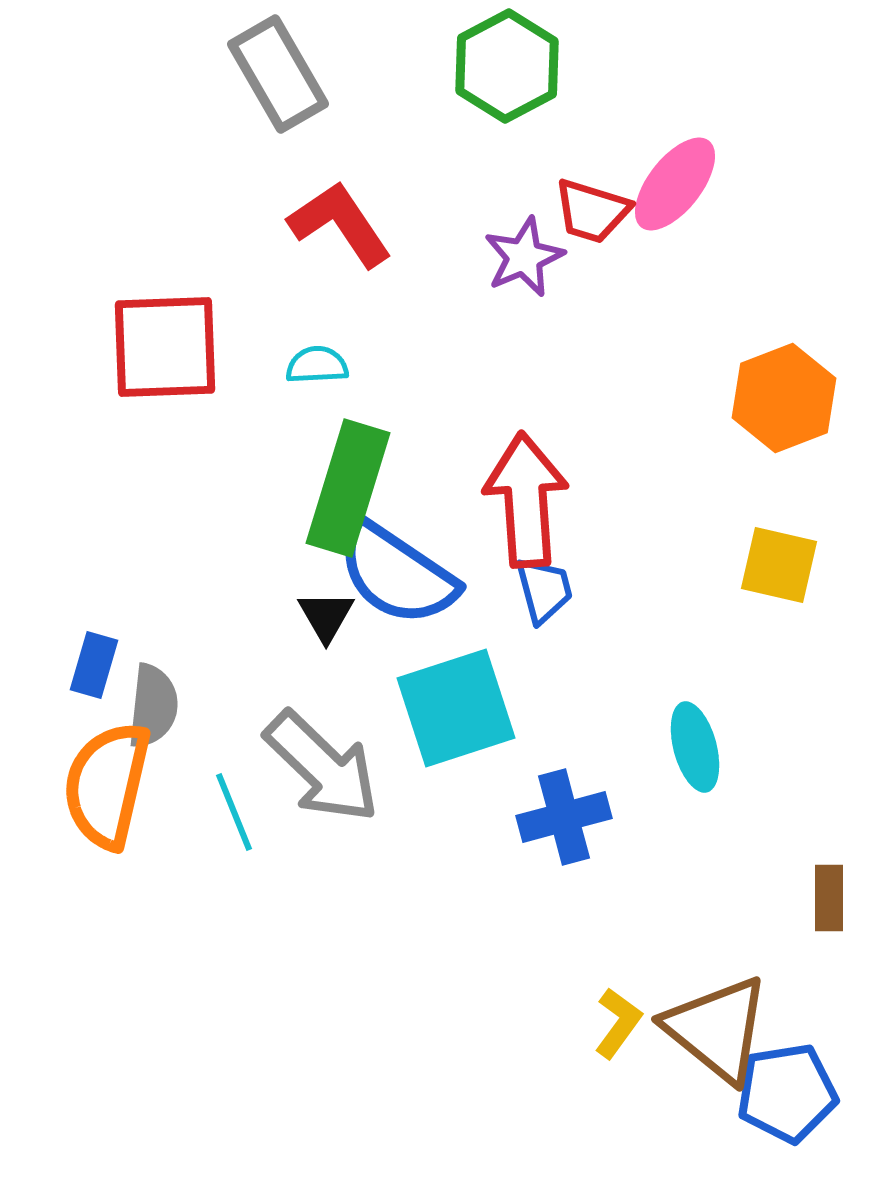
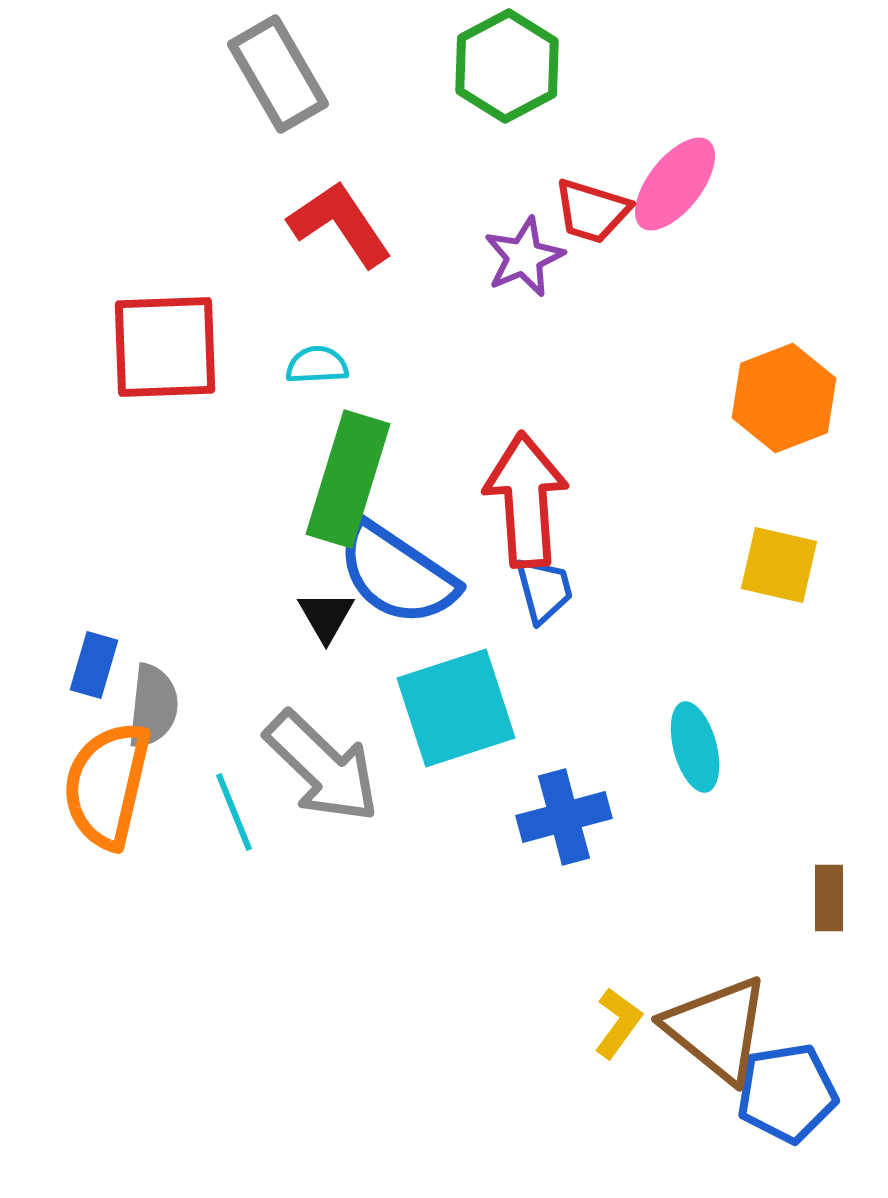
green rectangle: moved 9 px up
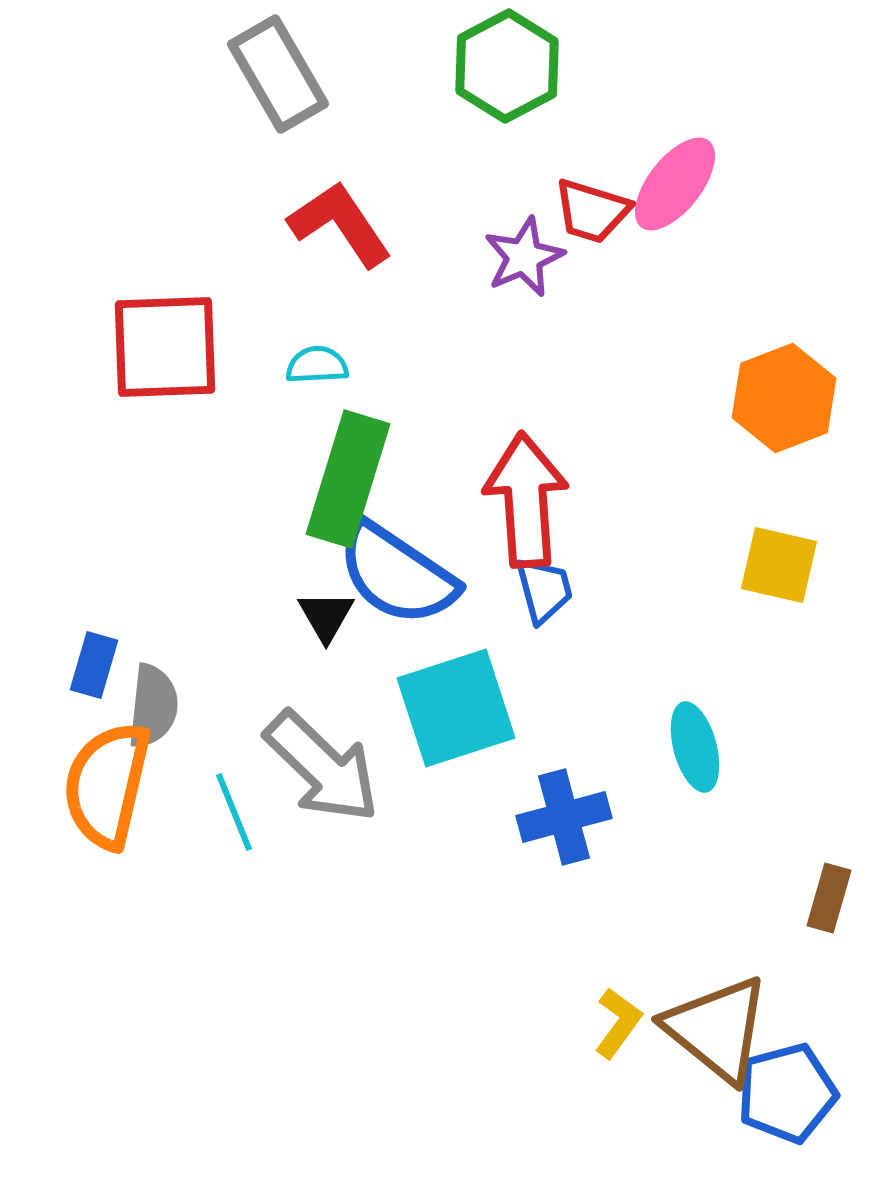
brown rectangle: rotated 16 degrees clockwise
blue pentagon: rotated 6 degrees counterclockwise
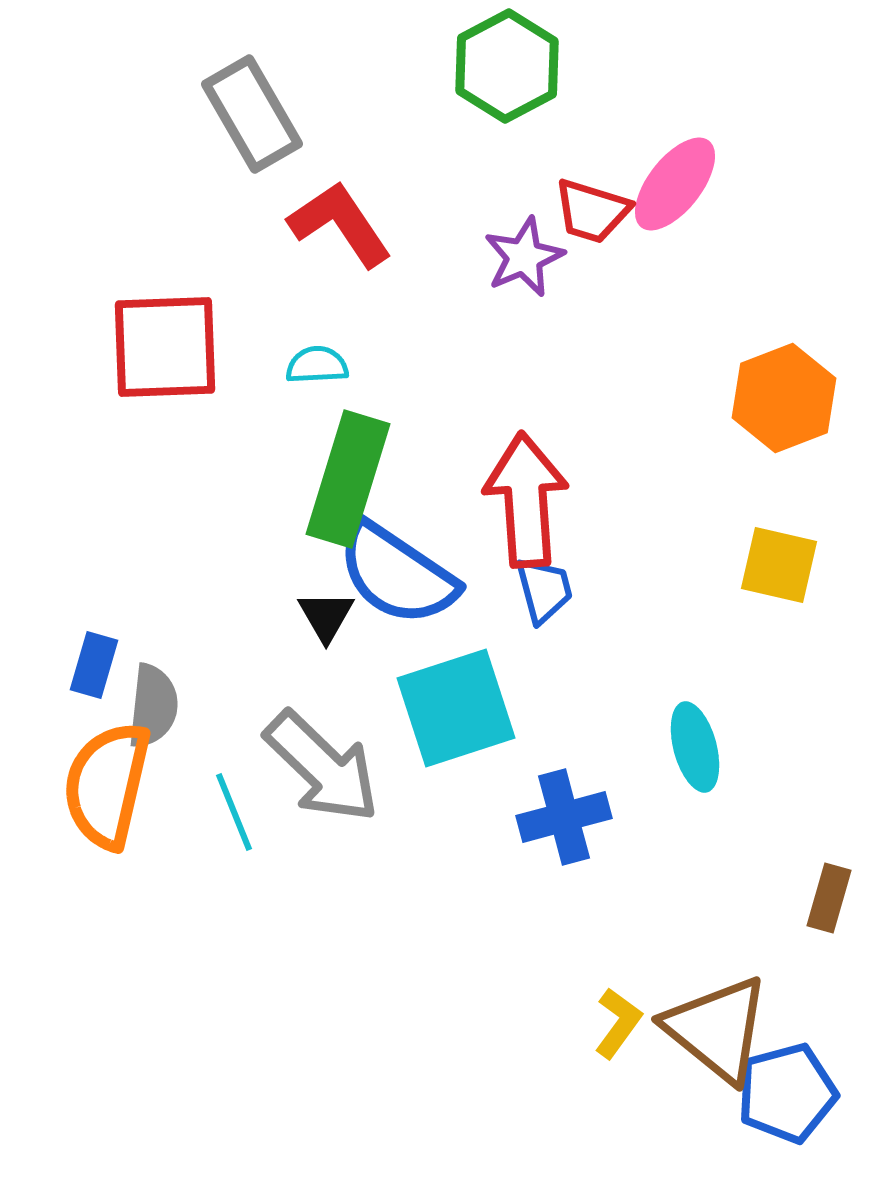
gray rectangle: moved 26 px left, 40 px down
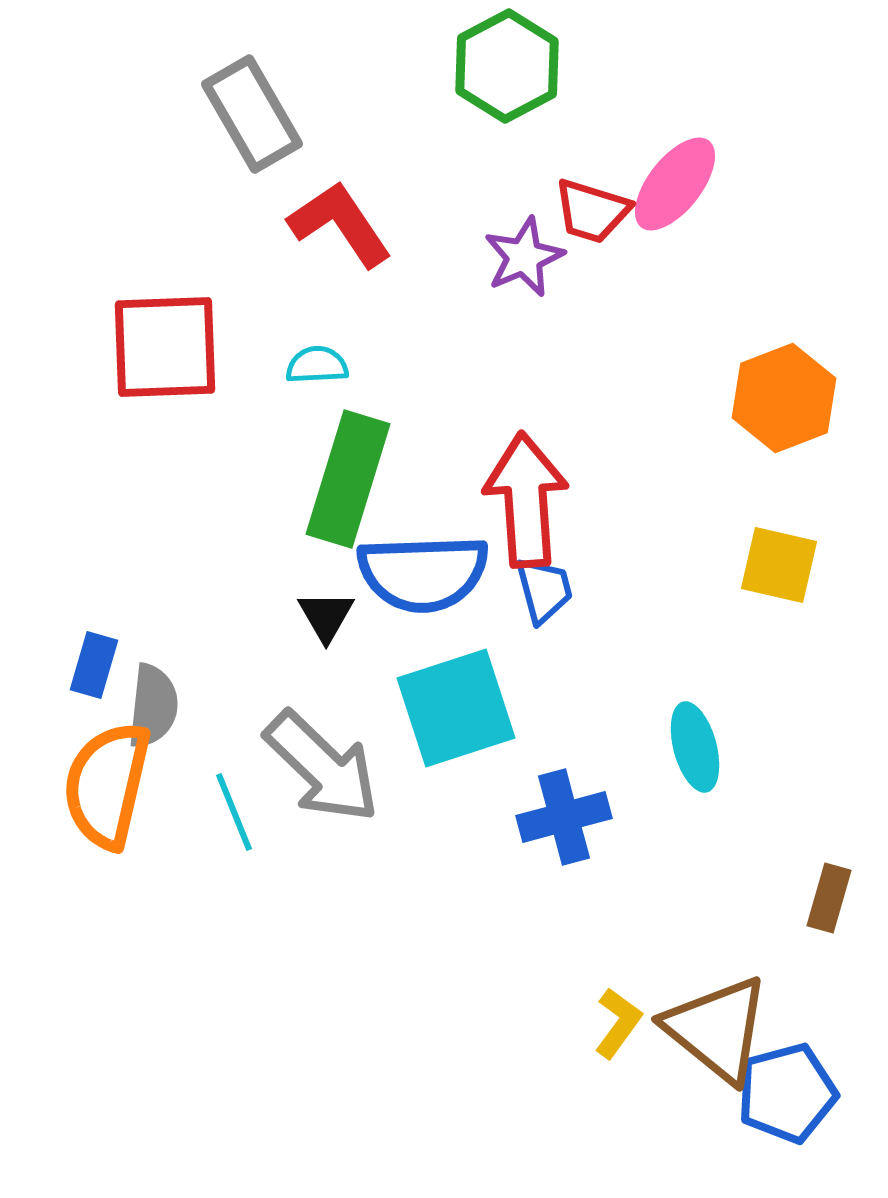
blue semicircle: moved 26 px right, 1 px up; rotated 36 degrees counterclockwise
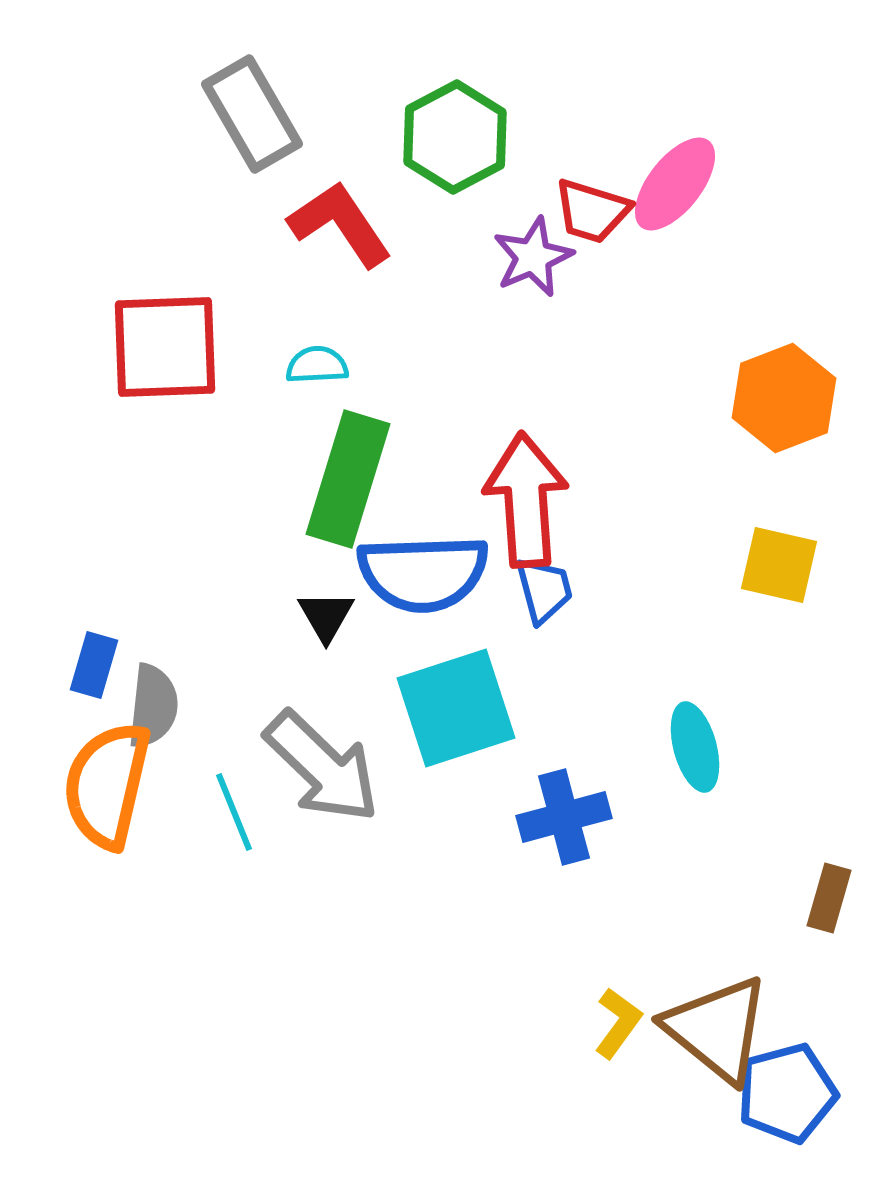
green hexagon: moved 52 px left, 71 px down
purple star: moved 9 px right
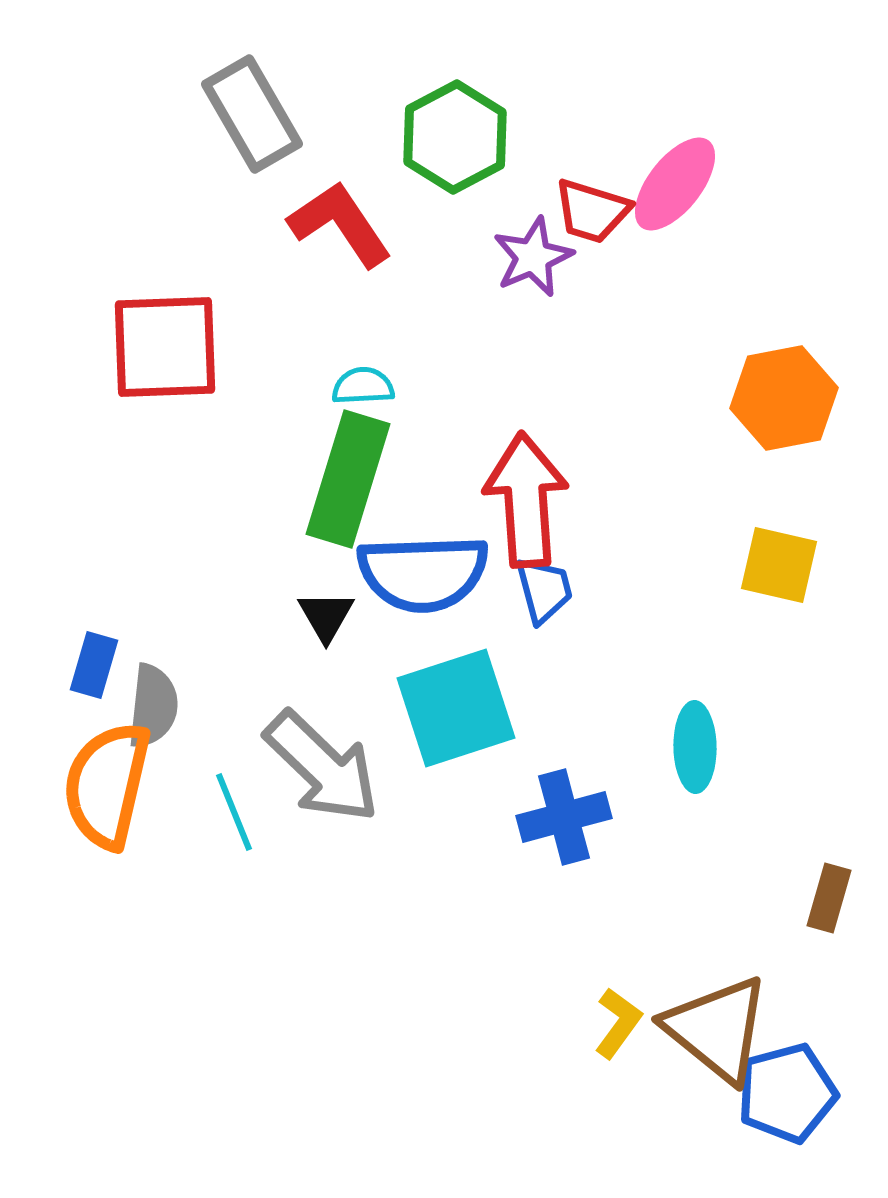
cyan semicircle: moved 46 px right, 21 px down
orange hexagon: rotated 10 degrees clockwise
cyan ellipse: rotated 14 degrees clockwise
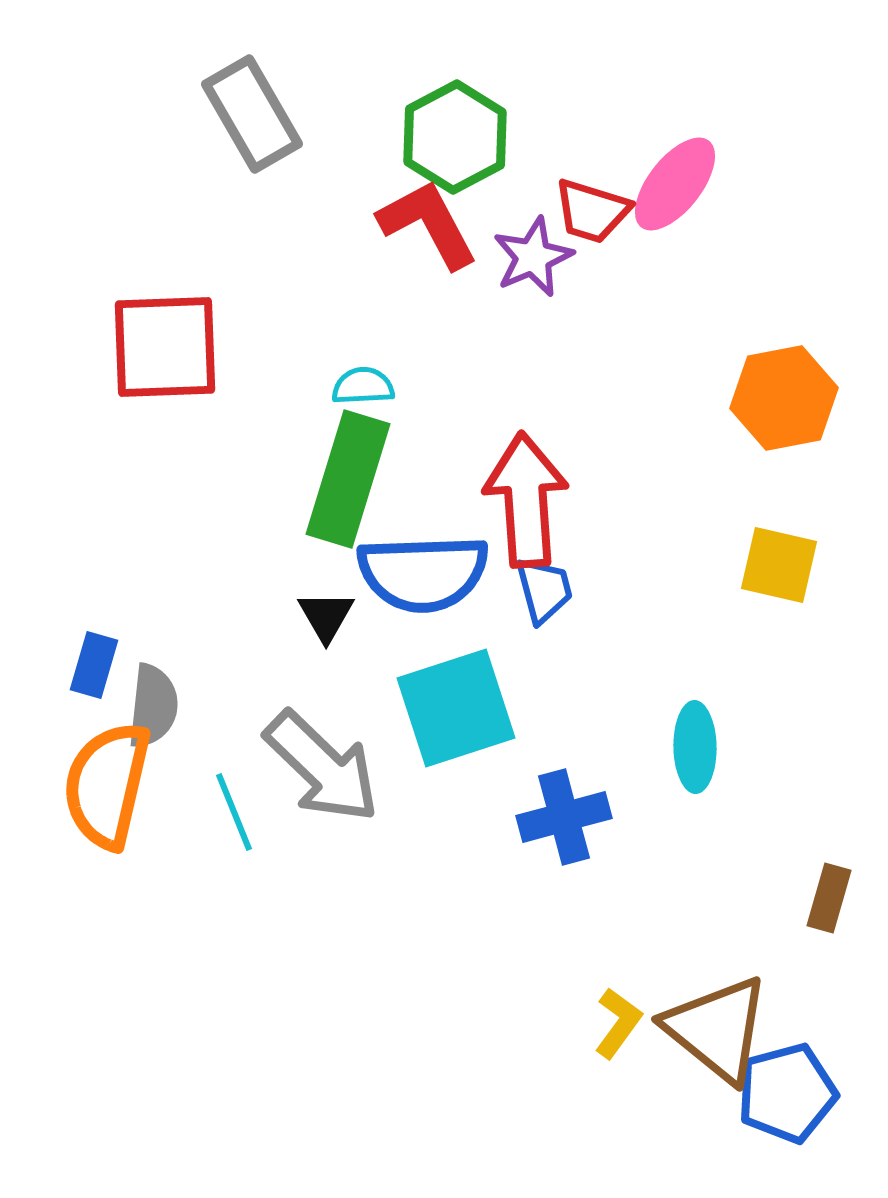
red L-shape: moved 88 px right; rotated 6 degrees clockwise
